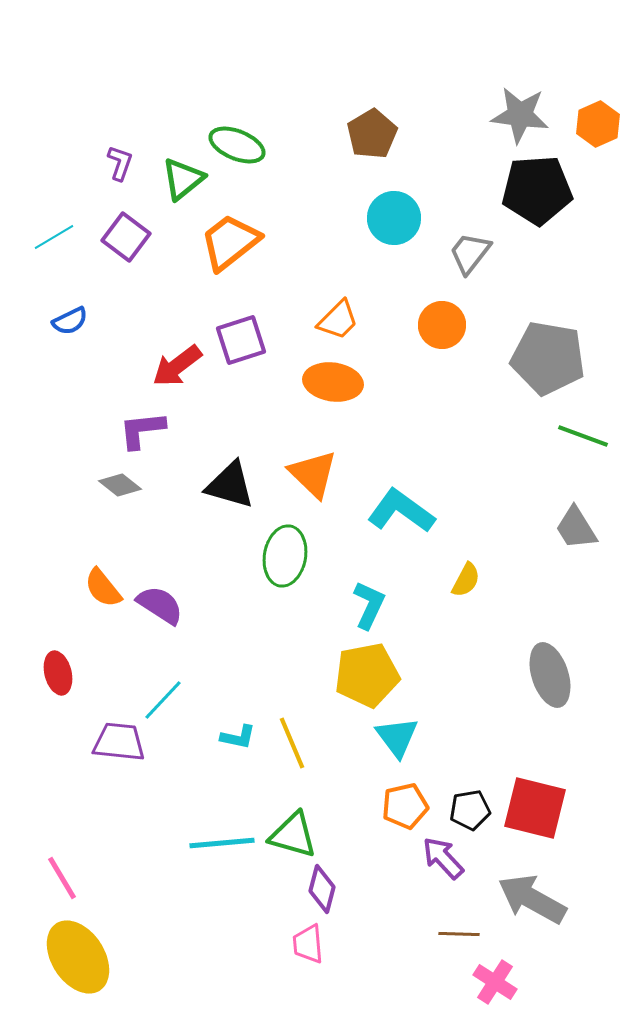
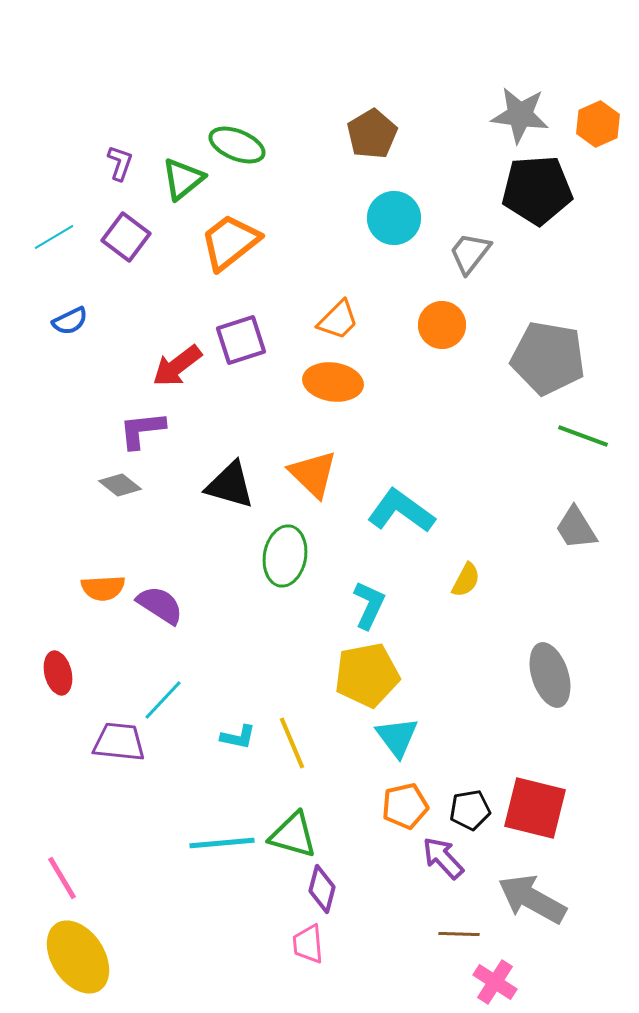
orange semicircle at (103, 588): rotated 54 degrees counterclockwise
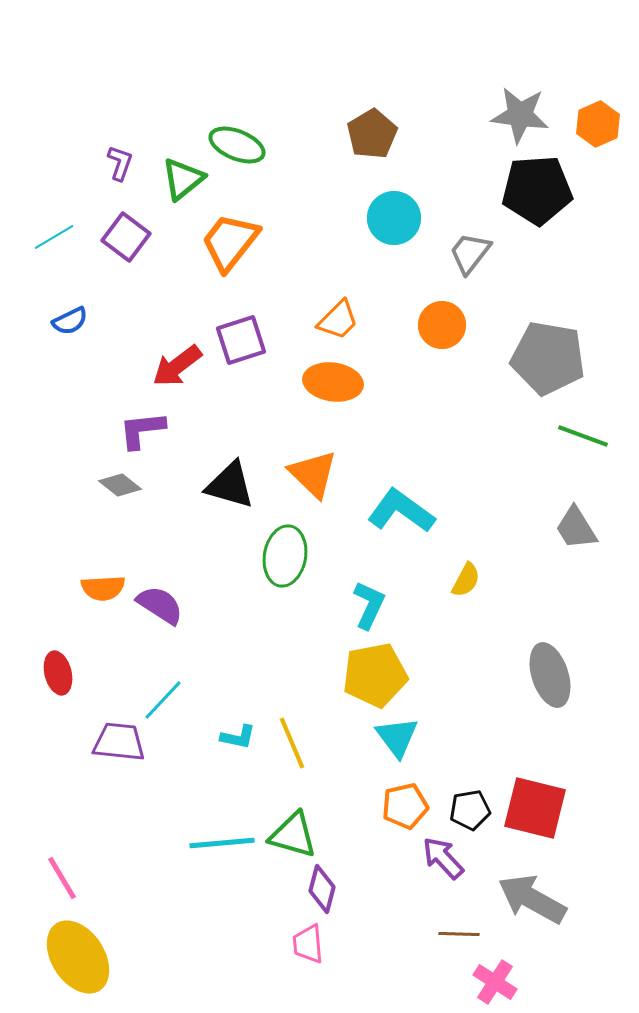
orange trapezoid at (230, 242): rotated 14 degrees counterclockwise
yellow pentagon at (367, 675): moved 8 px right
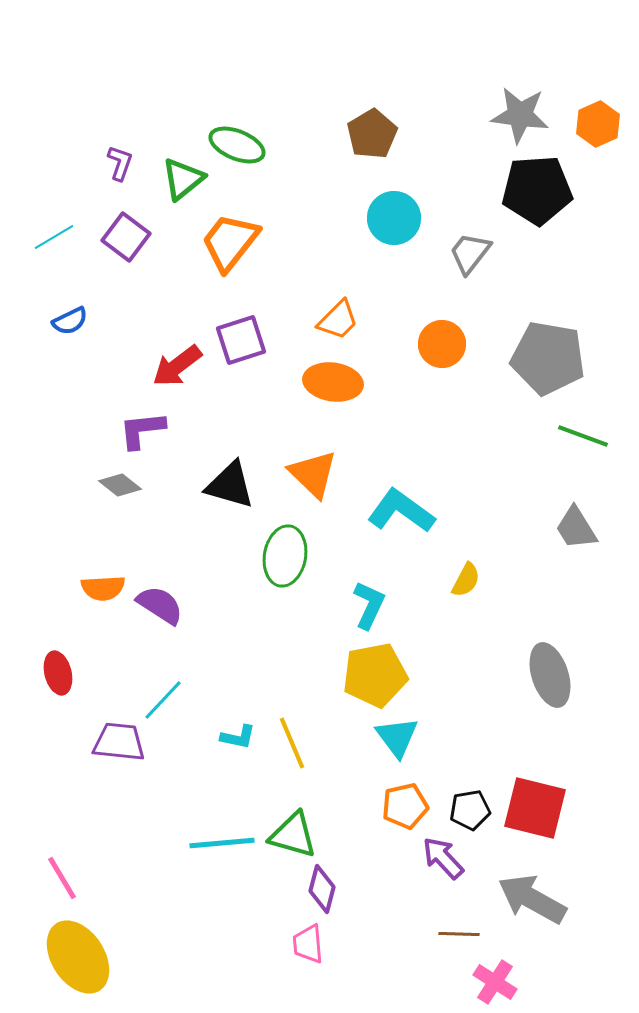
orange circle at (442, 325): moved 19 px down
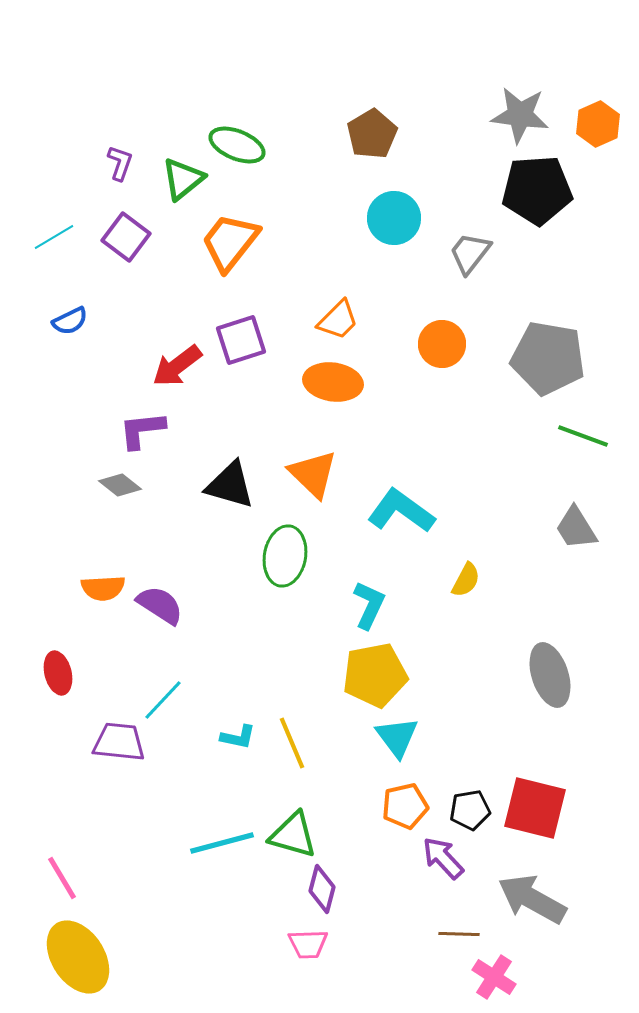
cyan line at (222, 843): rotated 10 degrees counterclockwise
pink trapezoid at (308, 944): rotated 87 degrees counterclockwise
pink cross at (495, 982): moved 1 px left, 5 px up
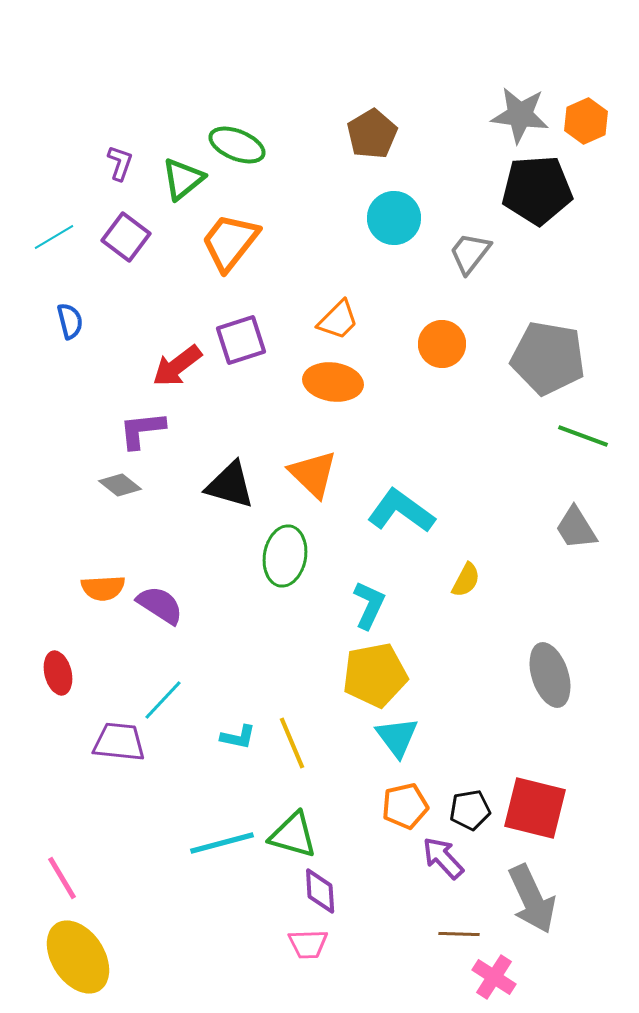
orange hexagon at (598, 124): moved 12 px left, 3 px up
blue semicircle at (70, 321): rotated 78 degrees counterclockwise
purple diamond at (322, 889): moved 2 px left, 2 px down; rotated 18 degrees counterclockwise
gray arrow at (532, 899): rotated 144 degrees counterclockwise
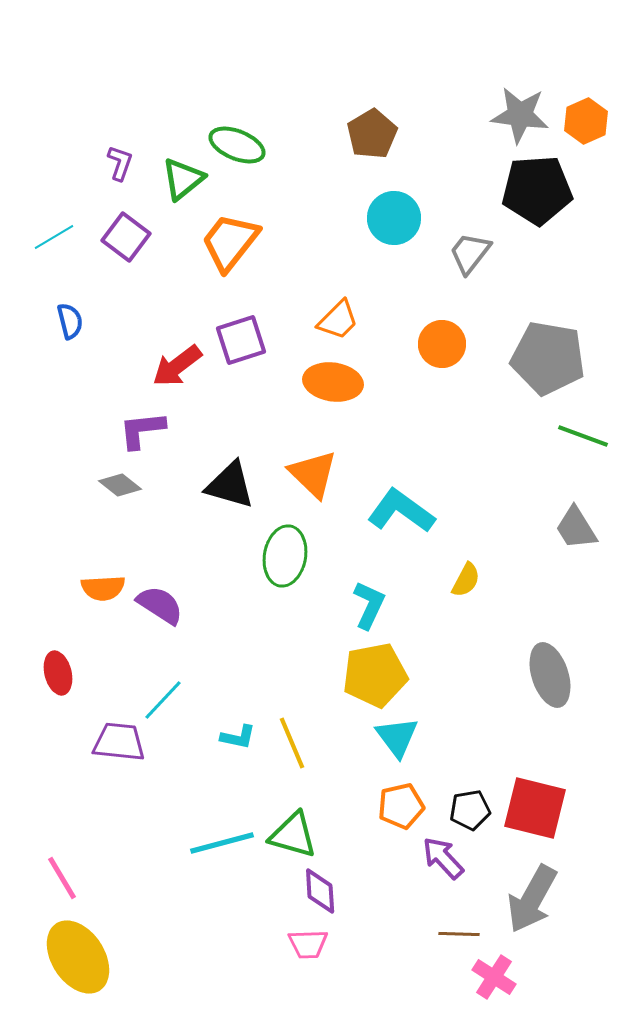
orange pentagon at (405, 806): moved 4 px left
gray arrow at (532, 899): rotated 54 degrees clockwise
